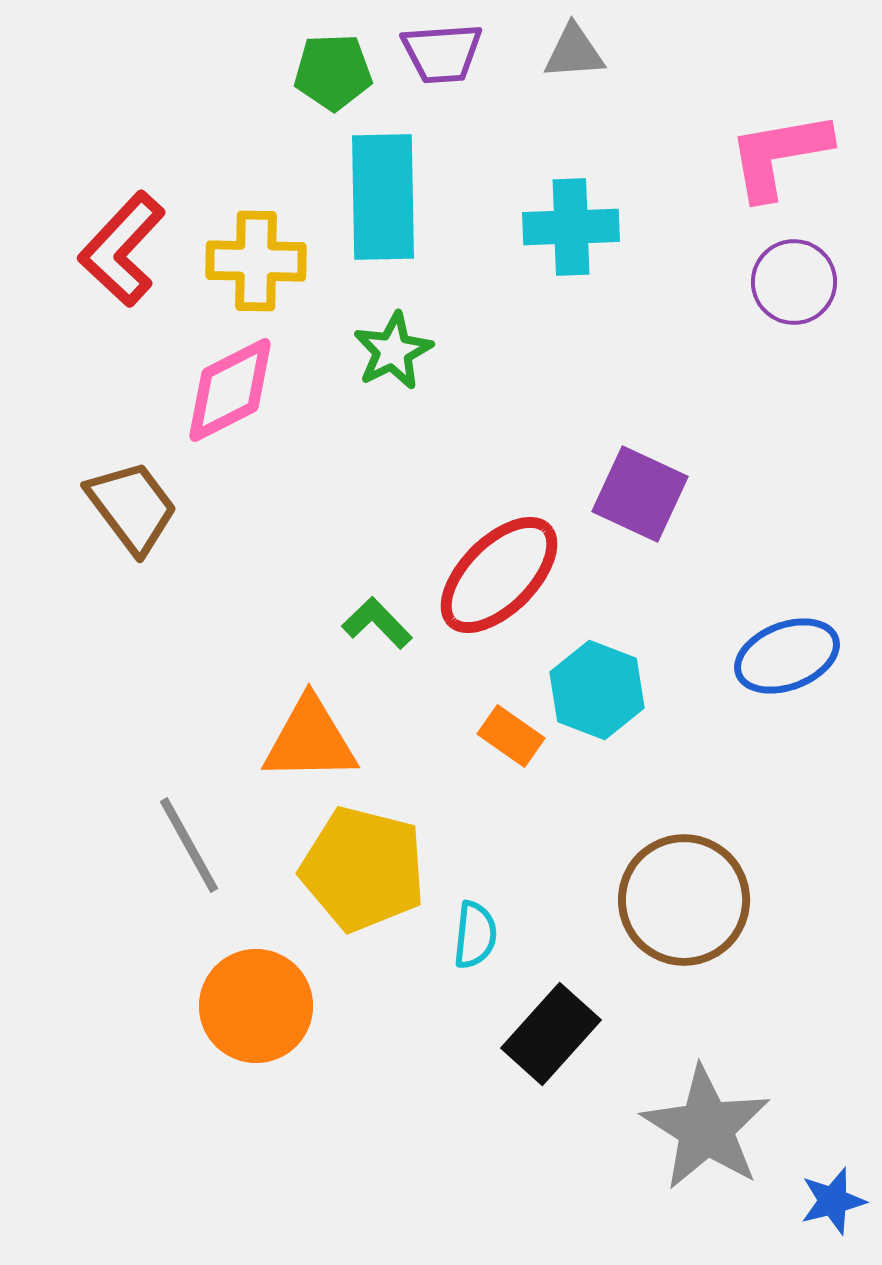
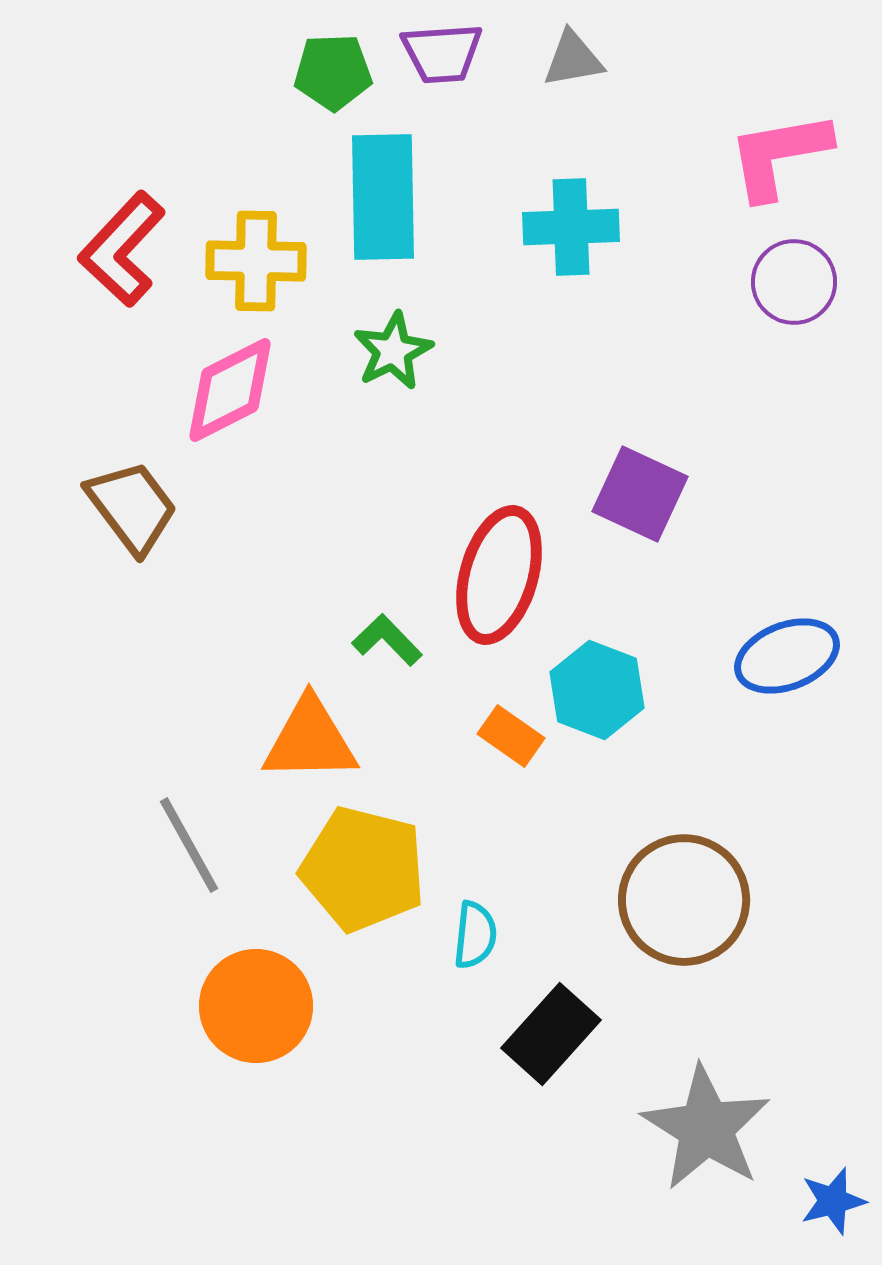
gray triangle: moved 1 px left, 7 px down; rotated 6 degrees counterclockwise
red ellipse: rotated 29 degrees counterclockwise
green L-shape: moved 10 px right, 17 px down
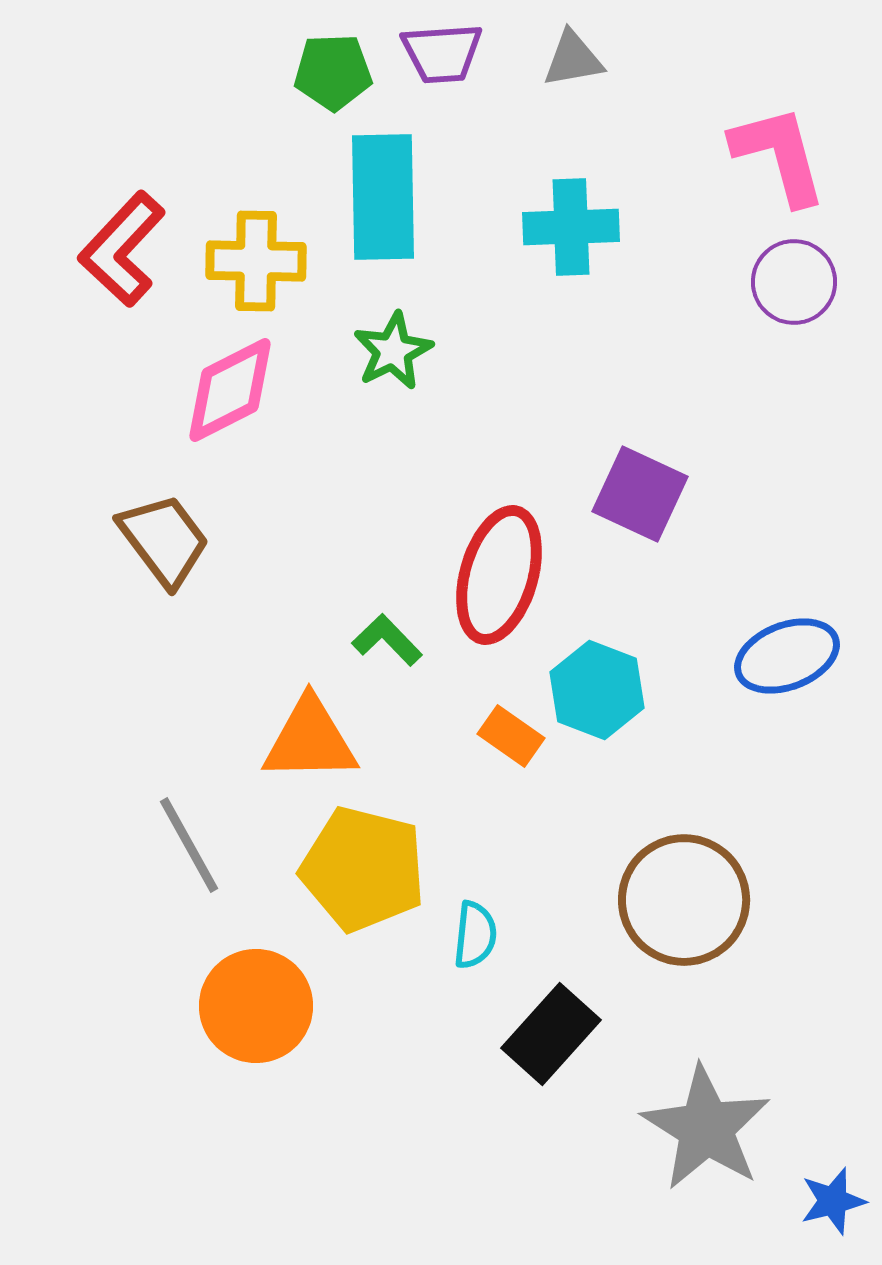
pink L-shape: rotated 85 degrees clockwise
brown trapezoid: moved 32 px right, 33 px down
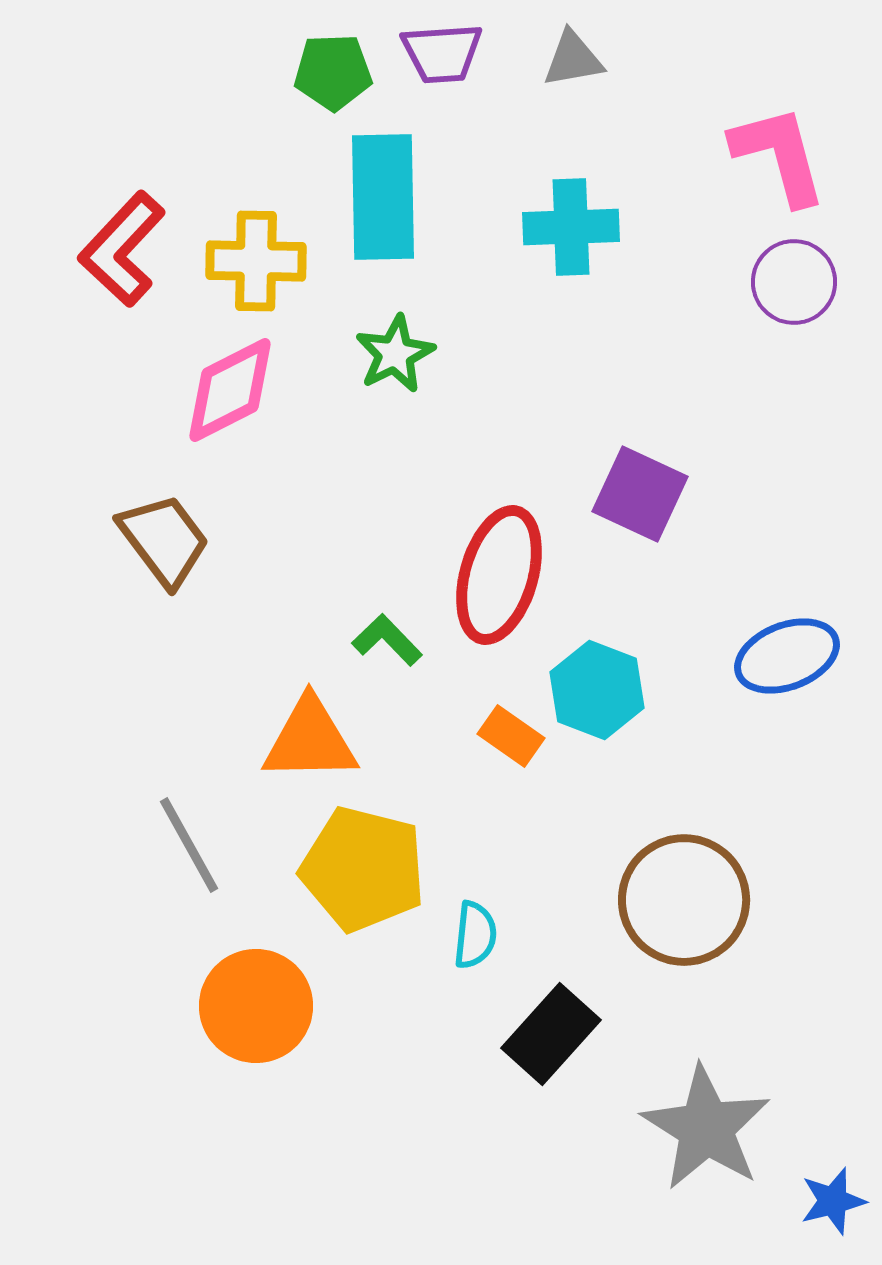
green star: moved 2 px right, 3 px down
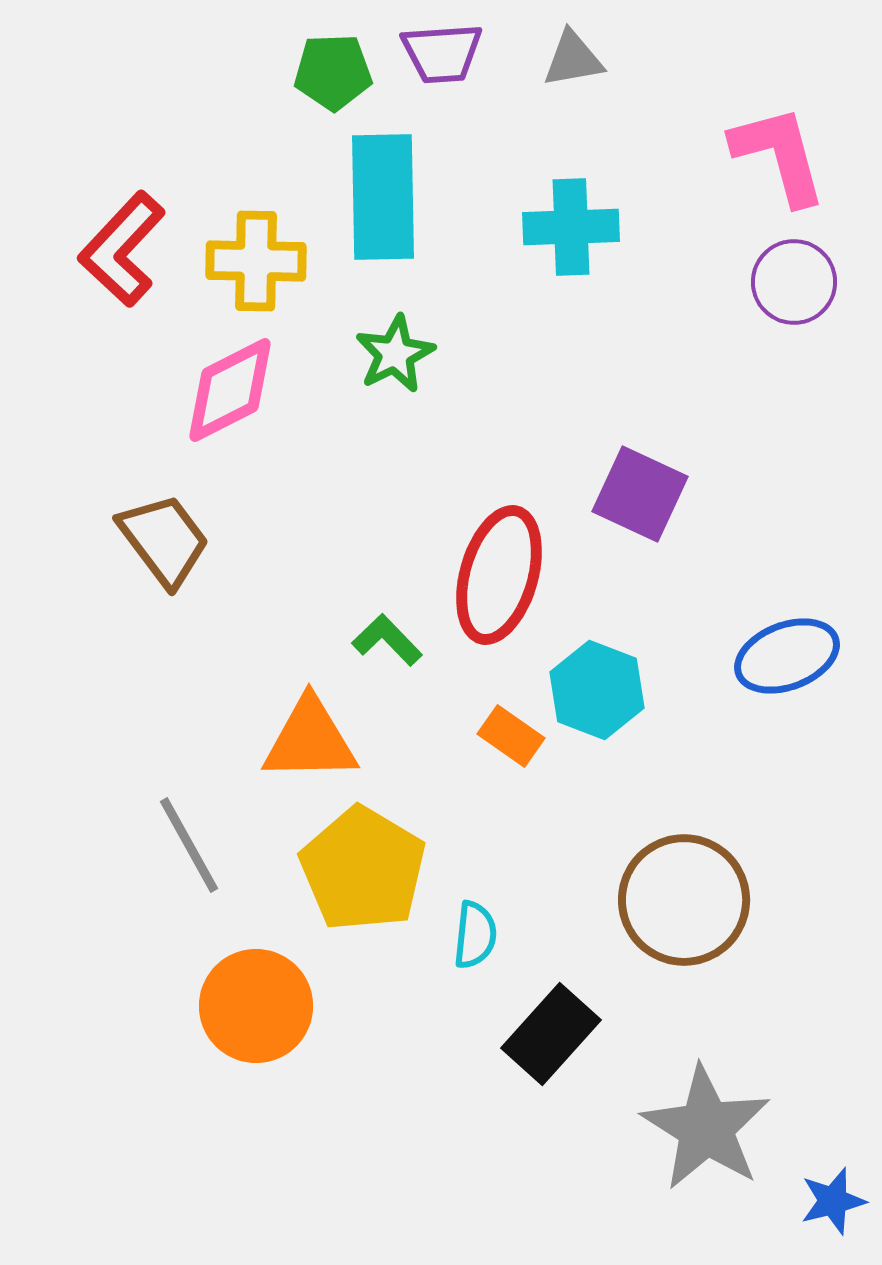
yellow pentagon: rotated 17 degrees clockwise
